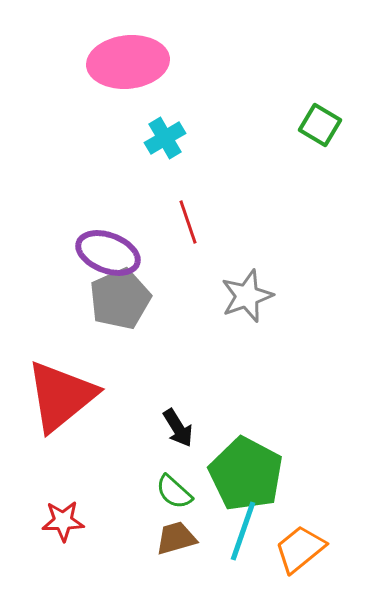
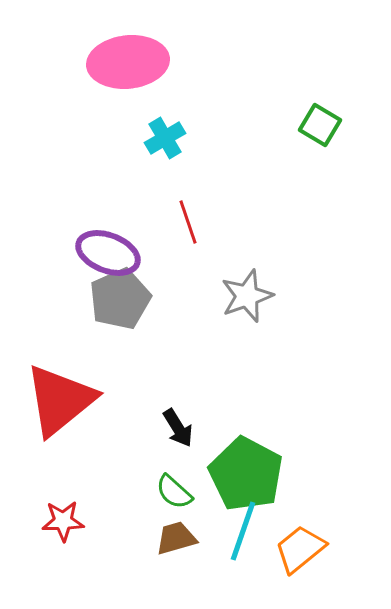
red triangle: moved 1 px left, 4 px down
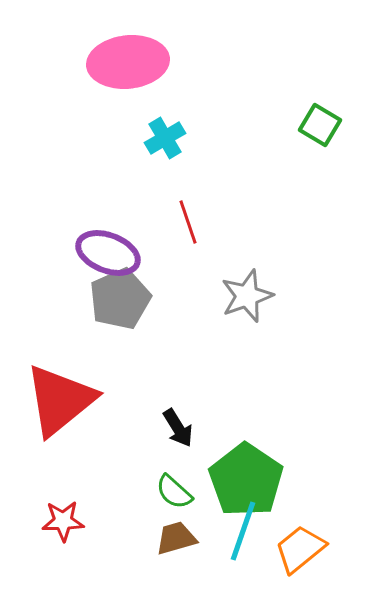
green pentagon: moved 6 px down; rotated 6 degrees clockwise
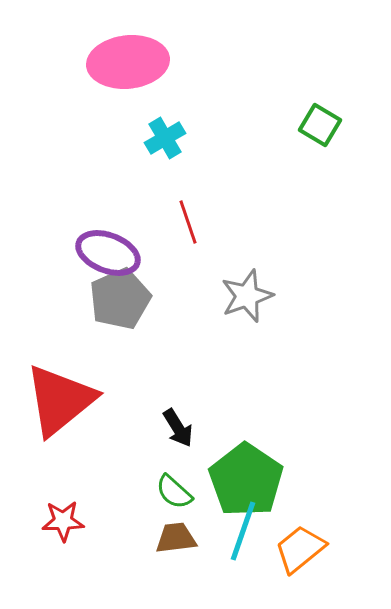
brown trapezoid: rotated 9 degrees clockwise
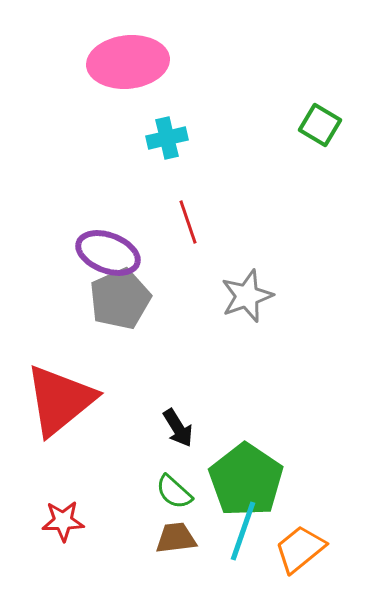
cyan cross: moved 2 px right; rotated 18 degrees clockwise
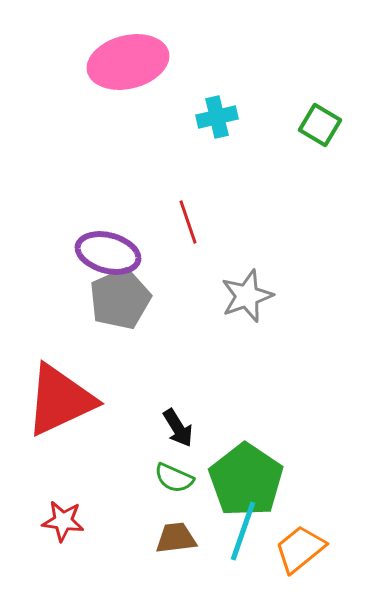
pink ellipse: rotated 8 degrees counterclockwise
cyan cross: moved 50 px right, 21 px up
purple ellipse: rotated 6 degrees counterclockwise
red triangle: rotated 14 degrees clockwise
green semicircle: moved 14 px up; rotated 18 degrees counterclockwise
red star: rotated 9 degrees clockwise
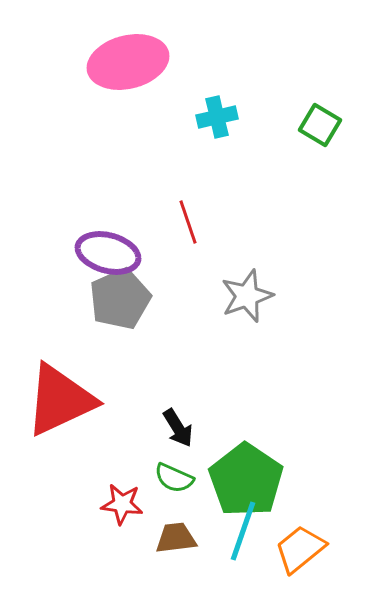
red star: moved 59 px right, 17 px up
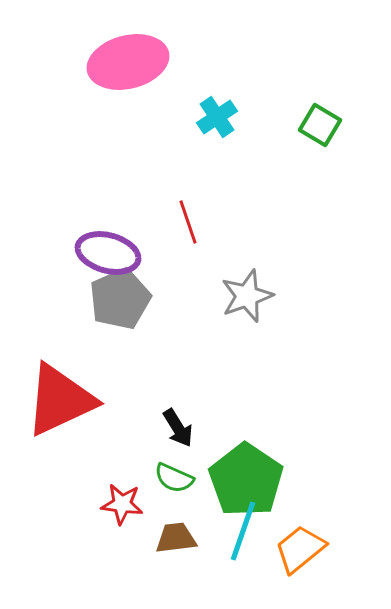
cyan cross: rotated 21 degrees counterclockwise
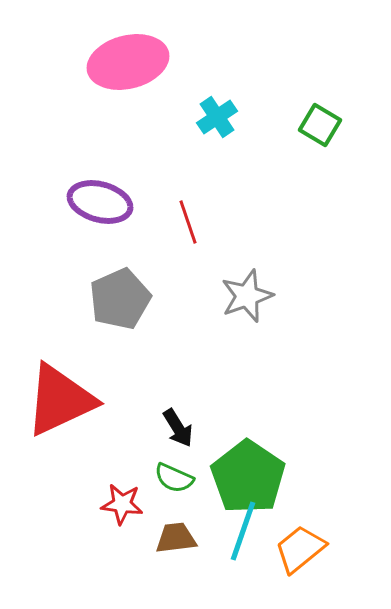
purple ellipse: moved 8 px left, 51 px up
green pentagon: moved 2 px right, 3 px up
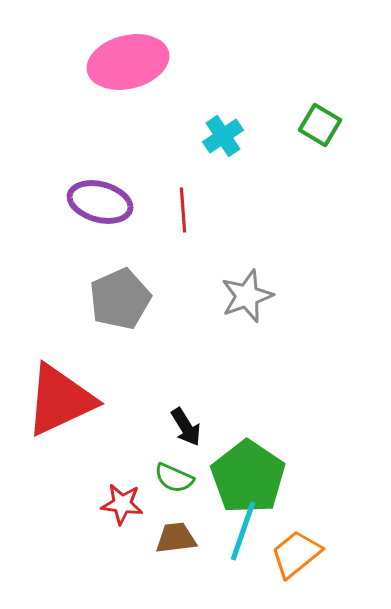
cyan cross: moved 6 px right, 19 px down
red line: moved 5 px left, 12 px up; rotated 15 degrees clockwise
black arrow: moved 8 px right, 1 px up
orange trapezoid: moved 4 px left, 5 px down
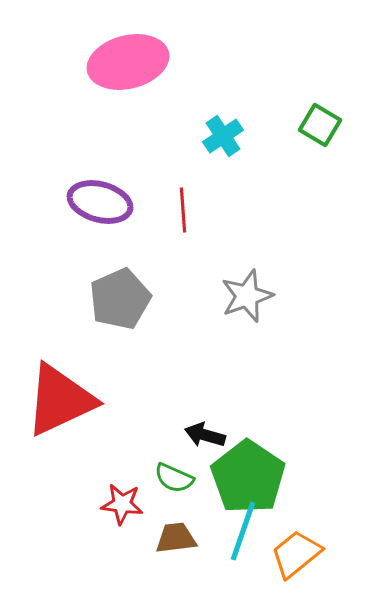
black arrow: moved 19 px right, 8 px down; rotated 138 degrees clockwise
